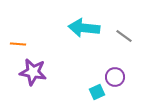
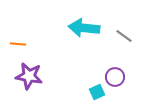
purple star: moved 4 px left, 4 px down
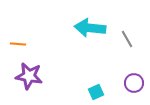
cyan arrow: moved 6 px right
gray line: moved 3 px right, 3 px down; rotated 24 degrees clockwise
purple circle: moved 19 px right, 6 px down
cyan square: moved 1 px left
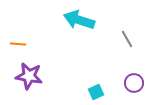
cyan arrow: moved 11 px left, 8 px up; rotated 12 degrees clockwise
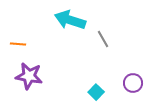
cyan arrow: moved 9 px left
gray line: moved 24 px left
purple circle: moved 1 px left
cyan square: rotated 21 degrees counterclockwise
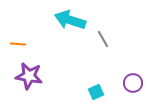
cyan square: rotated 21 degrees clockwise
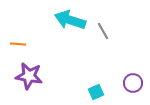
gray line: moved 8 px up
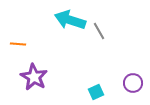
gray line: moved 4 px left
purple star: moved 5 px right, 1 px down; rotated 20 degrees clockwise
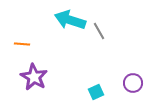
orange line: moved 4 px right
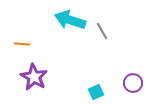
gray line: moved 3 px right
